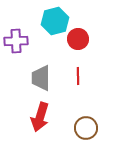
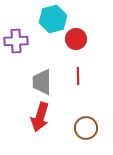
cyan hexagon: moved 2 px left, 2 px up
red circle: moved 2 px left
gray trapezoid: moved 1 px right, 4 px down
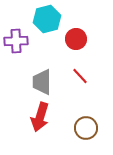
cyan hexagon: moved 6 px left
red line: moved 2 px right; rotated 42 degrees counterclockwise
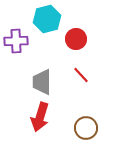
red line: moved 1 px right, 1 px up
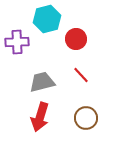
purple cross: moved 1 px right, 1 px down
gray trapezoid: rotated 76 degrees clockwise
brown circle: moved 10 px up
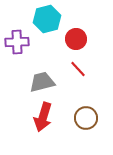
red line: moved 3 px left, 6 px up
red arrow: moved 3 px right
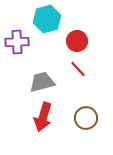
red circle: moved 1 px right, 2 px down
